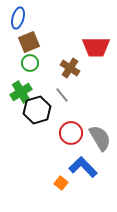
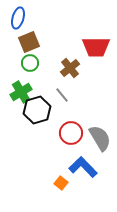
brown cross: rotated 18 degrees clockwise
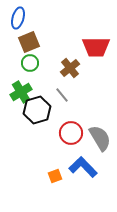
orange square: moved 6 px left, 7 px up; rotated 32 degrees clockwise
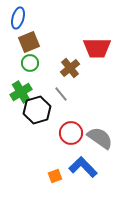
red trapezoid: moved 1 px right, 1 px down
gray line: moved 1 px left, 1 px up
gray semicircle: rotated 24 degrees counterclockwise
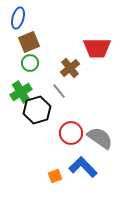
gray line: moved 2 px left, 3 px up
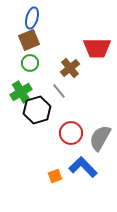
blue ellipse: moved 14 px right
brown square: moved 2 px up
gray semicircle: rotated 96 degrees counterclockwise
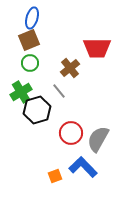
gray semicircle: moved 2 px left, 1 px down
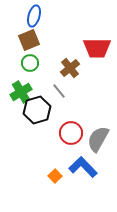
blue ellipse: moved 2 px right, 2 px up
orange square: rotated 24 degrees counterclockwise
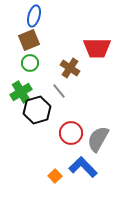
brown cross: rotated 18 degrees counterclockwise
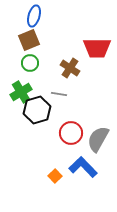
gray line: moved 3 px down; rotated 42 degrees counterclockwise
